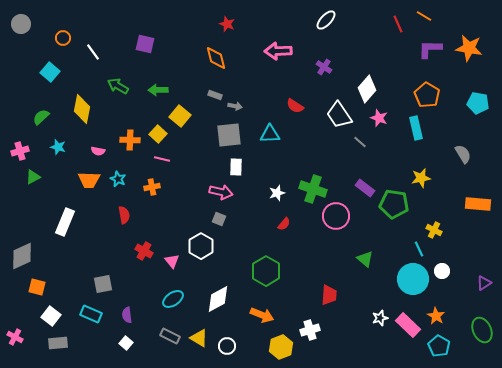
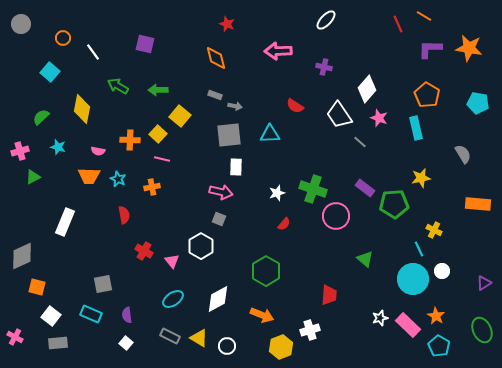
purple cross at (324, 67): rotated 21 degrees counterclockwise
orange trapezoid at (89, 180): moved 4 px up
green pentagon at (394, 204): rotated 12 degrees counterclockwise
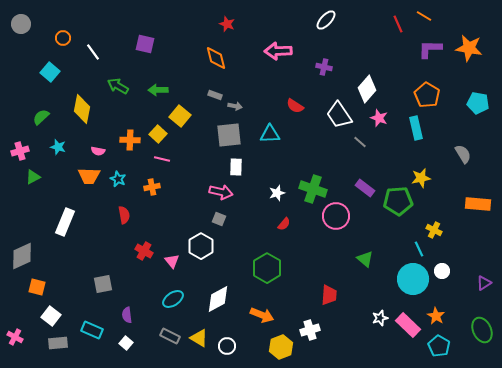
green pentagon at (394, 204): moved 4 px right, 3 px up
green hexagon at (266, 271): moved 1 px right, 3 px up
cyan rectangle at (91, 314): moved 1 px right, 16 px down
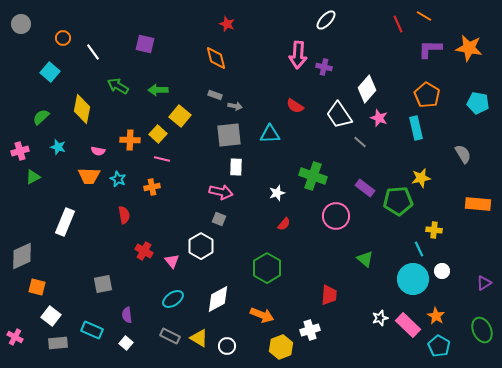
pink arrow at (278, 51): moved 20 px right, 4 px down; rotated 84 degrees counterclockwise
green cross at (313, 189): moved 13 px up
yellow cross at (434, 230): rotated 21 degrees counterclockwise
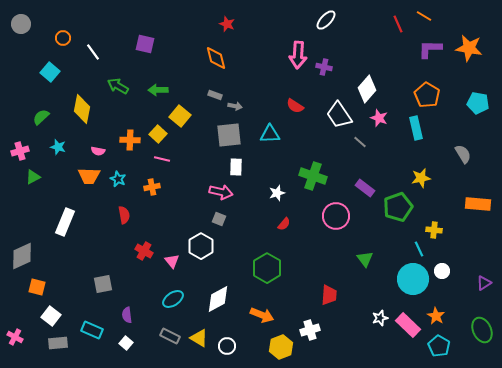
green pentagon at (398, 201): moved 6 px down; rotated 16 degrees counterclockwise
green triangle at (365, 259): rotated 12 degrees clockwise
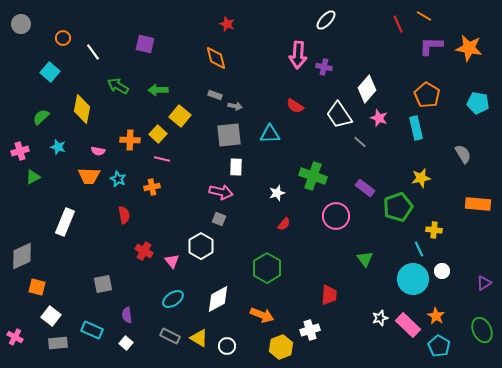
purple L-shape at (430, 49): moved 1 px right, 3 px up
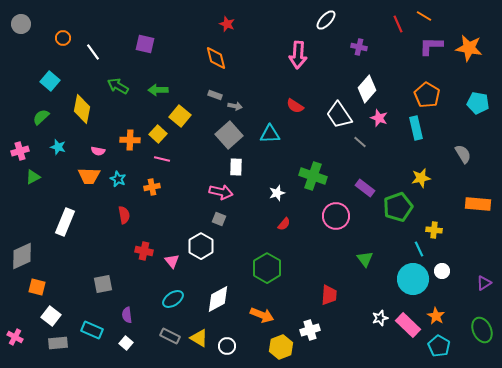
purple cross at (324, 67): moved 35 px right, 20 px up
cyan square at (50, 72): moved 9 px down
gray square at (229, 135): rotated 36 degrees counterclockwise
red cross at (144, 251): rotated 18 degrees counterclockwise
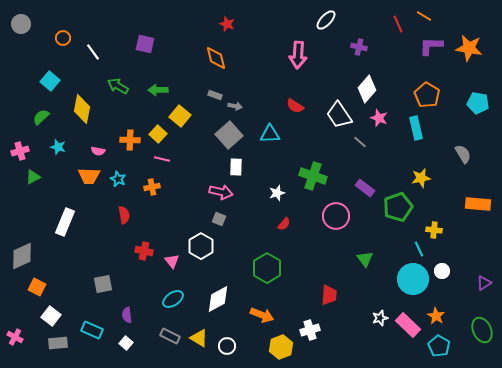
orange square at (37, 287): rotated 12 degrees clockwise
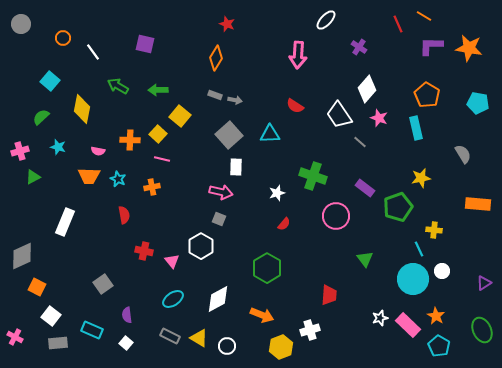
purple cross at (359, 47): rotated 21 degrees clockwise
orange diamond at (216, 58): rotated 45 degrees clockwise
gray arrow at (235, 106): moved 6 px up
gray square at (103, 284): rotated 24 degrees counterclockwise
